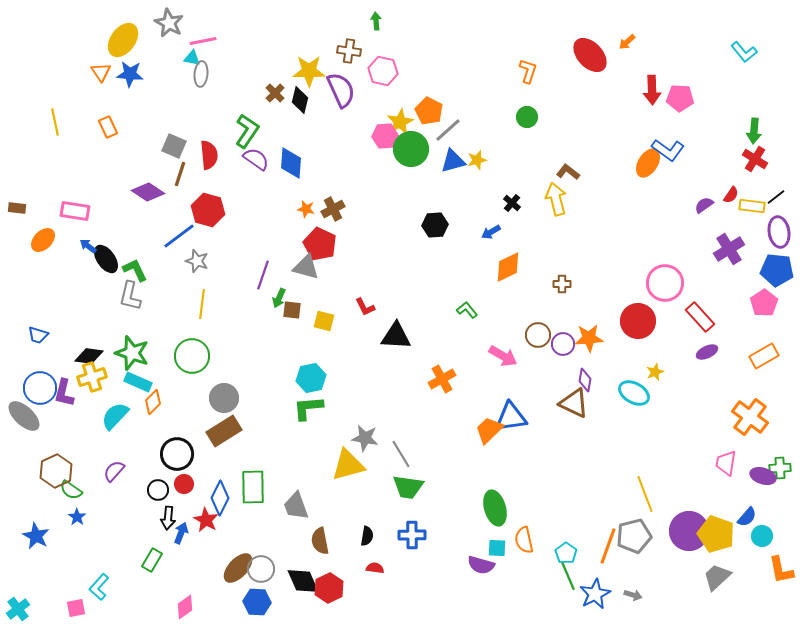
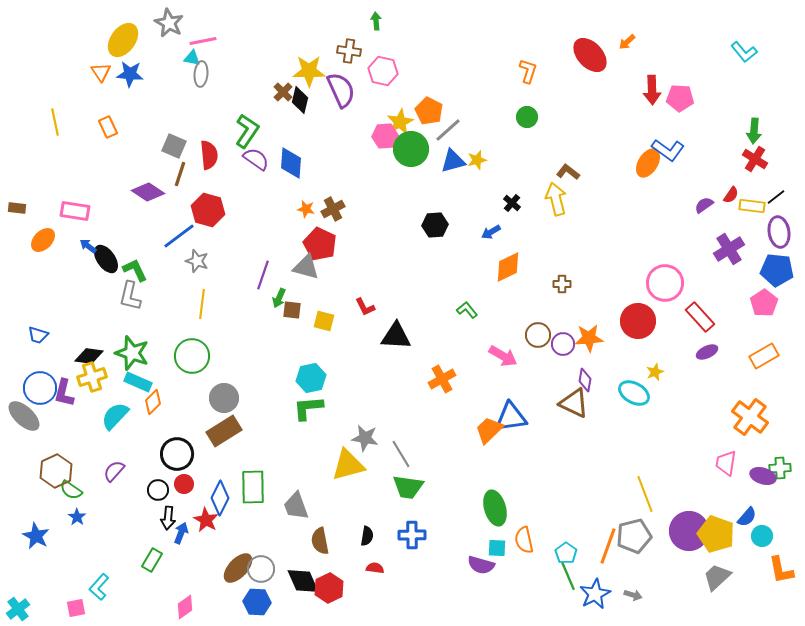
brown cross at (275, 93): moved 8 px right, 1 px up
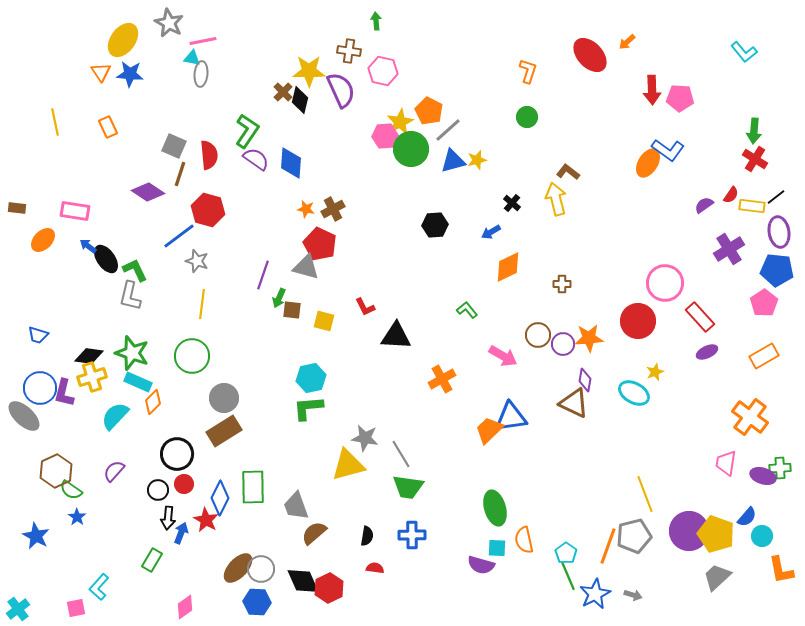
brown semicircle at (320, 541): moved 6 px left, 8 px up; rotated 60 degrees clockwise
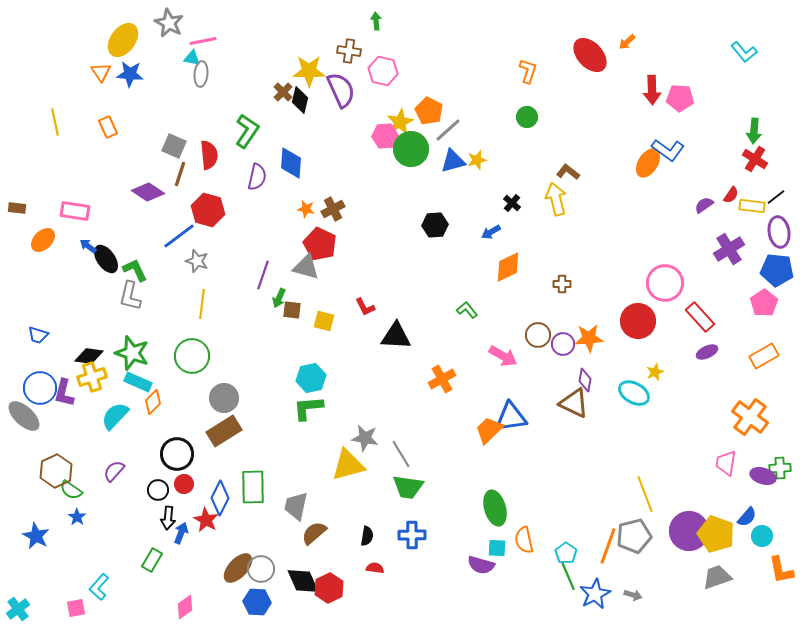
purple semicircle at (256, 159): moved 1 px right, 18 px down; rotated 68 degrees clockwise
gray trapezoid at (296, 506): rotated 32 degrees clockwise
gray trapezoid at (717, 577): rotated 24 degrees clockwise
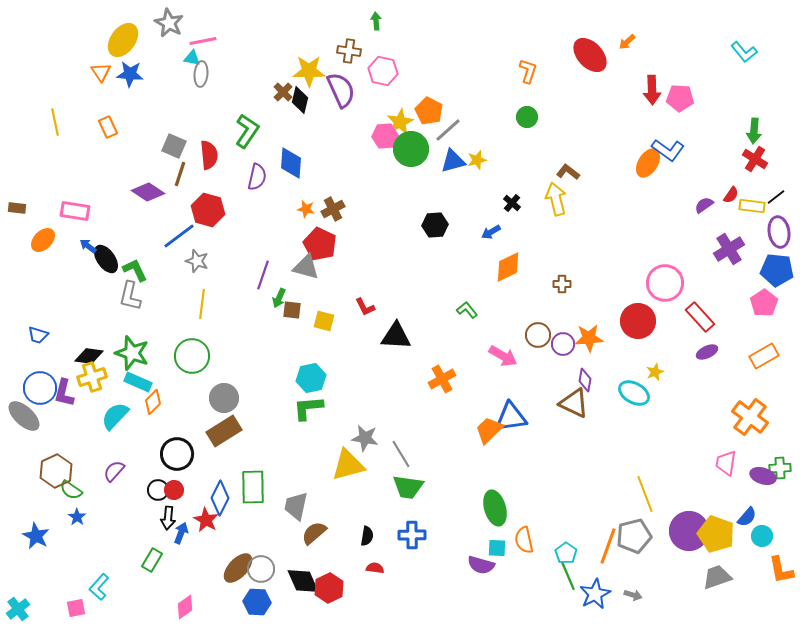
red circle at (184, 484): moved 10 px left, 6 px down
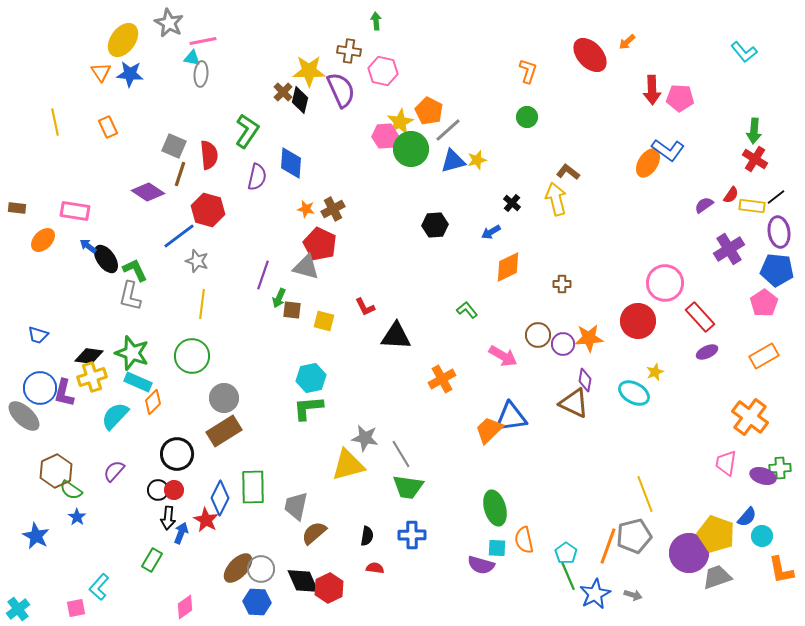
purple circle at (689, 531): moved 22 px down
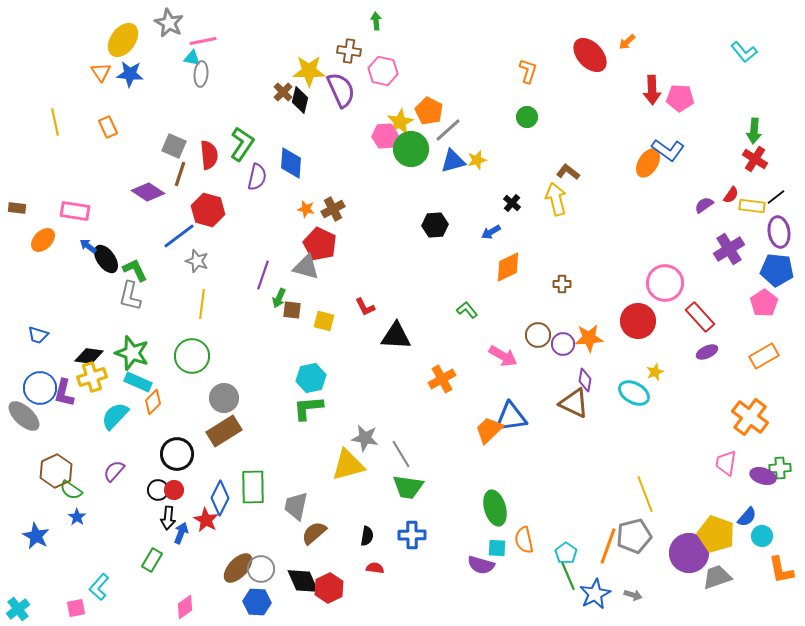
green L-shape at (247, 131): moved 5 px left, 13 px down
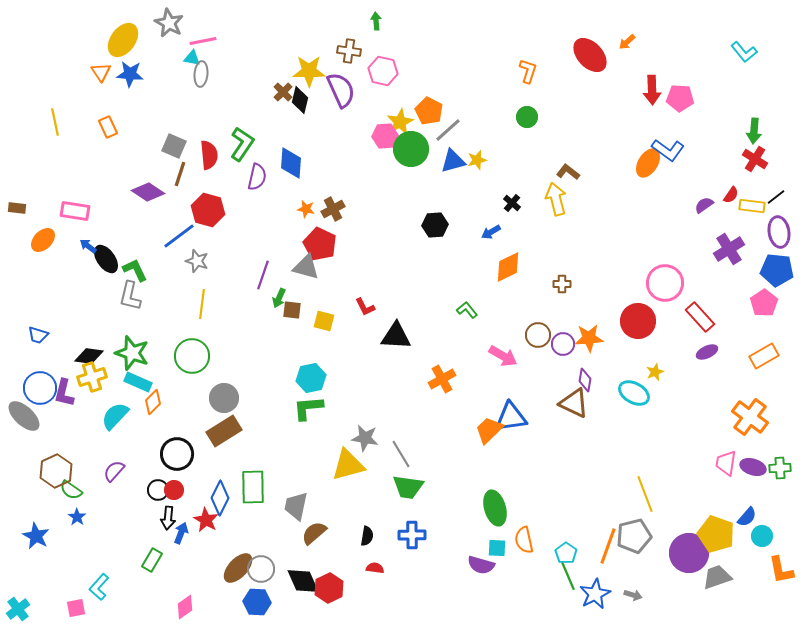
purple ellipse at (763, 476): moved 10 px left, 9 px up
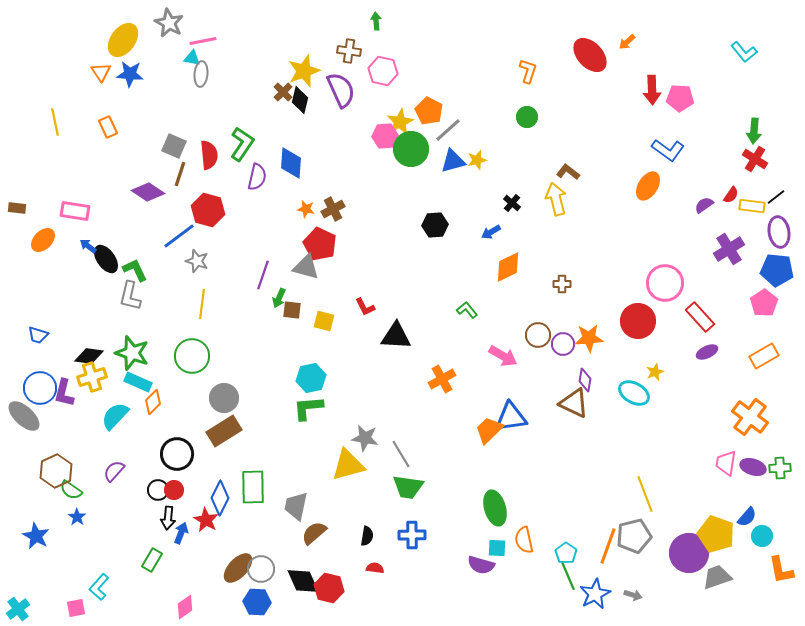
yellow star at (309, 71): moved 5 px left; rotated 20 degrees counterclockwise
orange ellipse at (648, 163): moved 23 px down
red hexagon at (329, 588): rotated 20 degrees counterclockwise
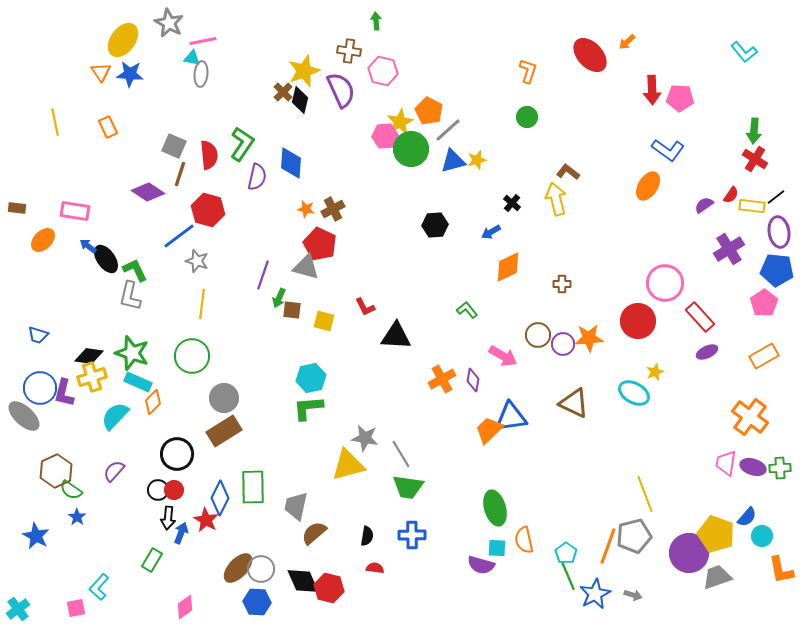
purple diamond at (585, 380): moved 112 px left
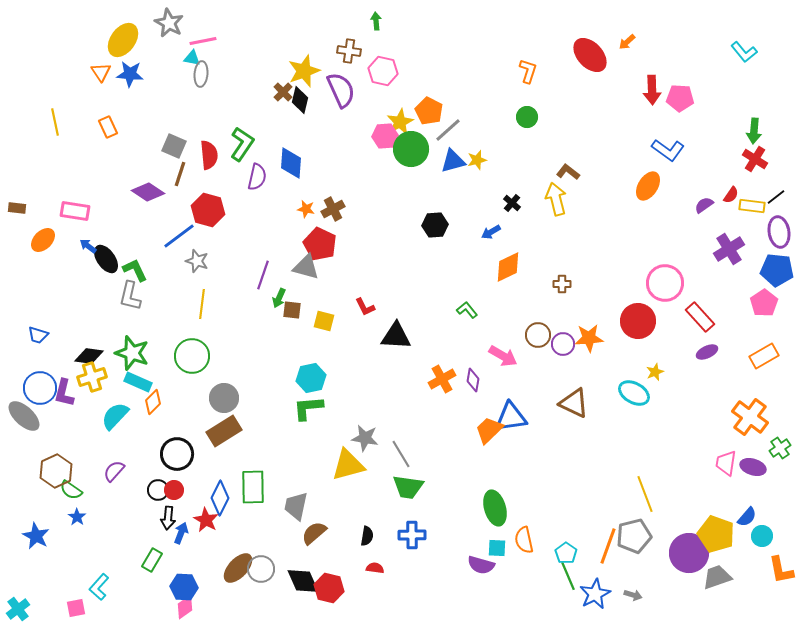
green cross at (780, 468): moved 20 px up; rotated 30 degrees counterclockwise
blue hexagon at (257, 602): moved 73 px left, 15 px up
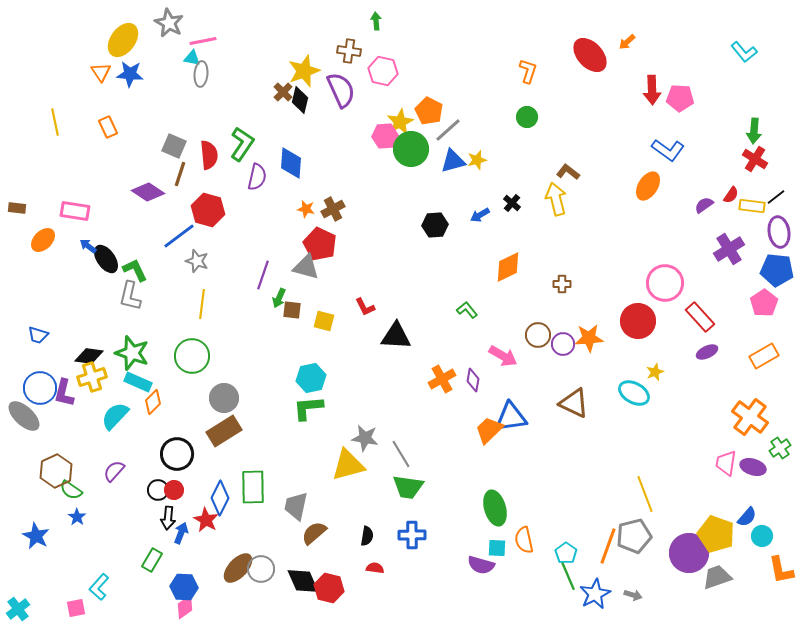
blue arrow at (491, 232): moved 11 px left, 17 px up
